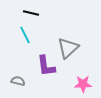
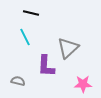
cyan line: moved 2 px down
purple L-shape: rotated 10 degrees clockwise
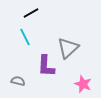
black line: rotated 42 degrees counterclockwise
pink star: rotated 24 degrees clockwise
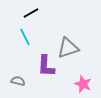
gray triangle: rotated 25 degrees clockwise
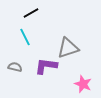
purple L-shape: rotated 95 degrees clockwise
gray semicircle: moved 3 px left, 14 px up
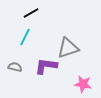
cyan line: rotated 54 degrees clockwise
pink star: rotated 12 degrees counterclockwise
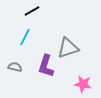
black line: moved 1 px right, 2 px up
purple L-shape: rotated 80 degrees counterclockwise
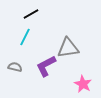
black line: moved 1 px left, 3 px down
gray triangle: rotated 10 degrees clockwise
purple L-shape: rotated 45 degrees clockwise
pink star: rotated 18 degrees clockwise
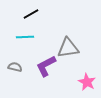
cyan line: rotated 60 degrees clockwise
pink star: moved 4 px right, 2 px up
